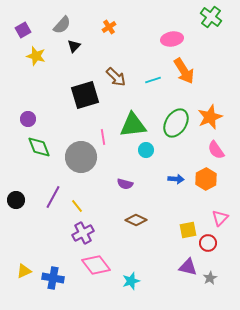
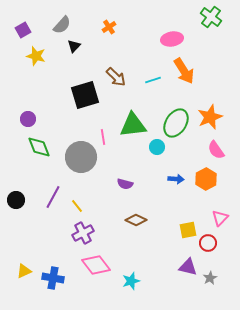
cyan circle: moved 11 px right, 3 px up
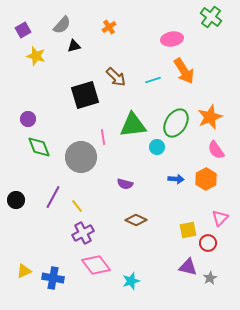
black triangle: rotated 32 degrees clockwise
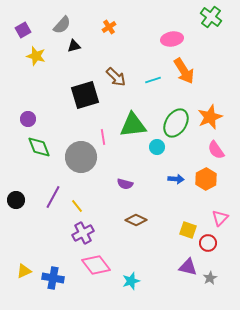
yellow square: rotated 30 degrees clockwise
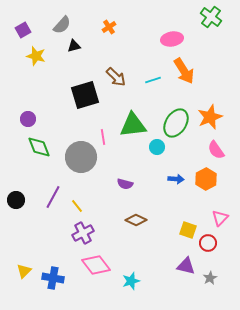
purple triangle: moved 2 px left, 1 px up
yellow triangle: rotated 21 degrees counterclockwise
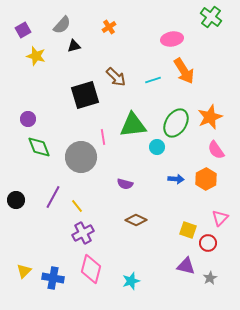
pink diamond: moved 5 px left, 4 px down; rotated 52 degrees clockwise
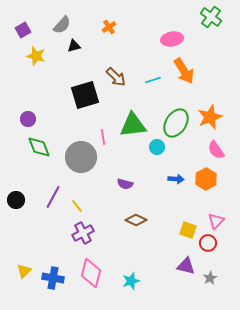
pink triangle: moved 4 px left, 3 px down
pink diamond: moved 4 px down
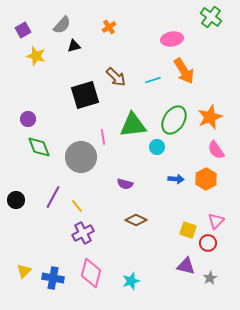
green ellipse: moved 2 px left, 3 px up
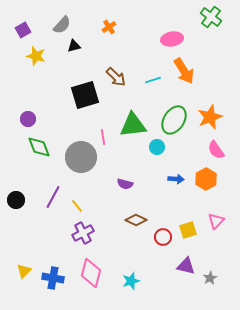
yellow square: rotated 36 degrees counterclockwise
red circle: moved 45 px left, 6 px up
